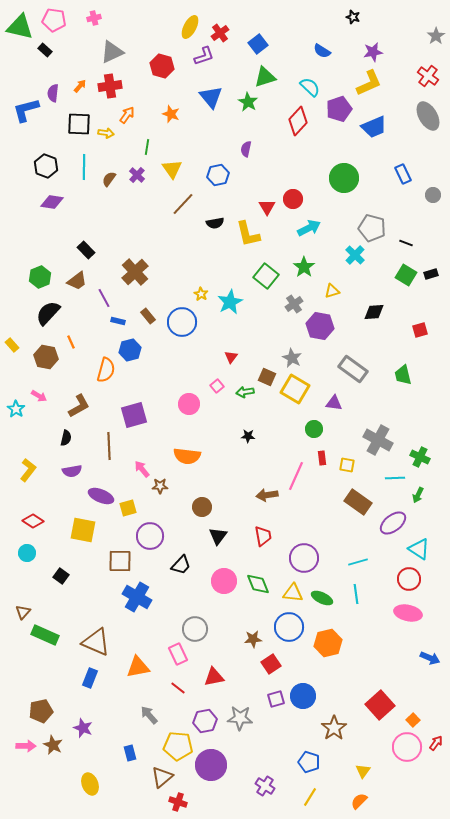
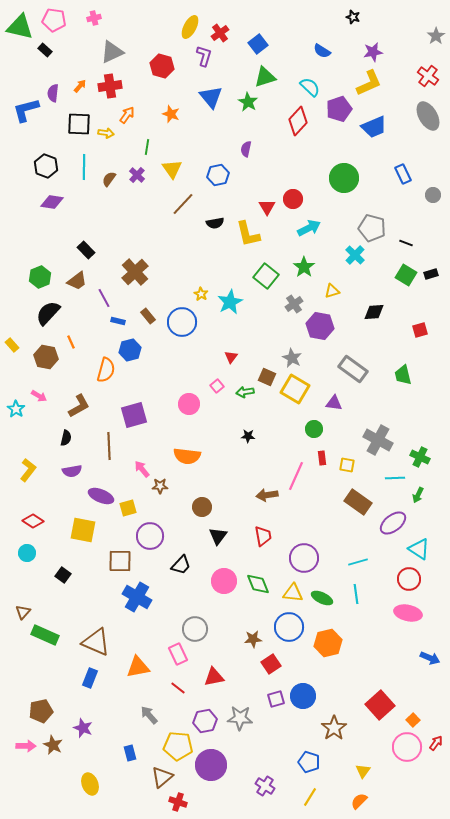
purple L-shape at (204, 56): rotated 55 degrees counterclockwise
black square at (61, 576): moved 2 px right, 1 px up
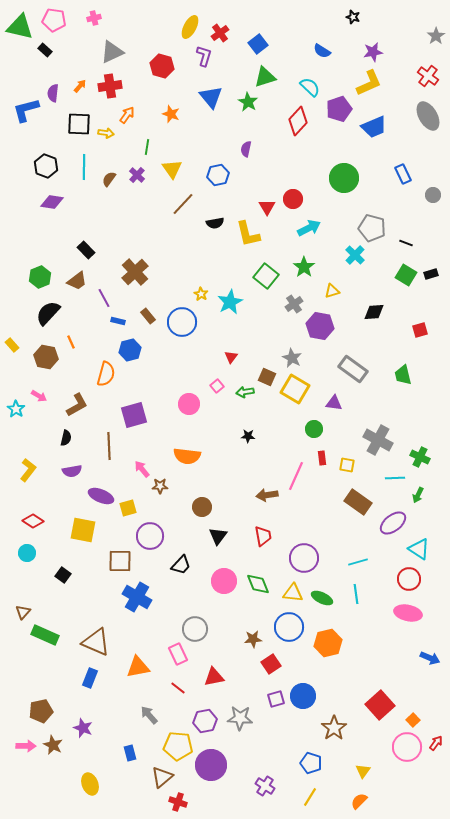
orange semicircle at (106, 370): moved 4 px down
brown L-shape at (79, 406): moved 2 px left, 1 px up
blue pentagon at (309, 762): moved 2 px right, 1 px down
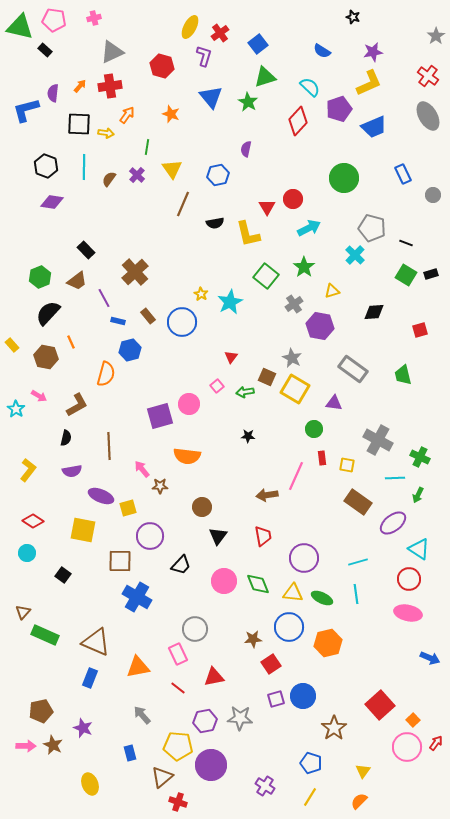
brown line at (183, 204): rotated 20 degrees counterclockwise
purple square at (134, 415): moved 26 px right, 1 px down
gray arrow at (149, 715): moved 7 px left
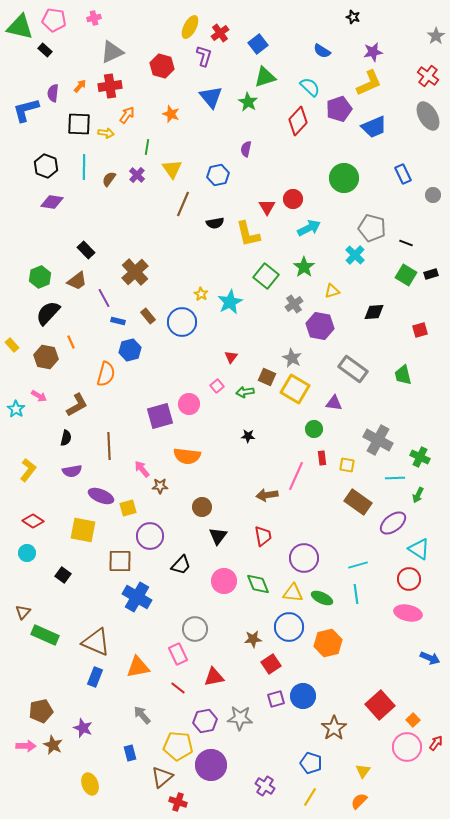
cyan line at (358, 562): moved 3 px down
blue rectangle at (90, 678): moved 5 px right, 1 px up
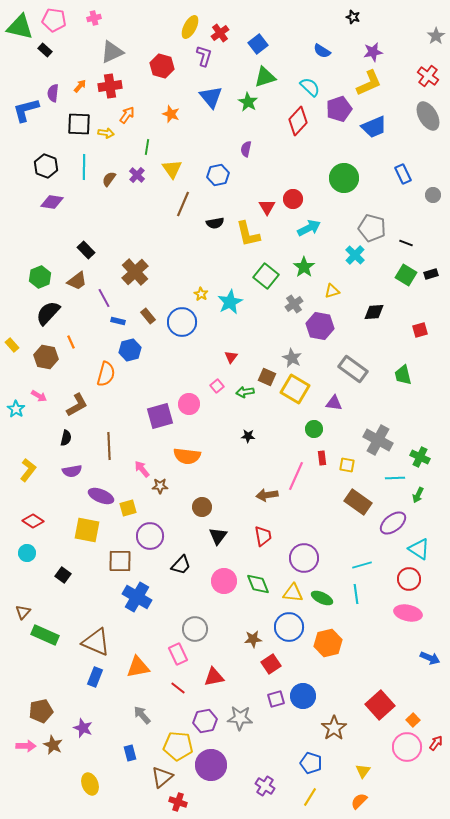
yellow square at (83, 530): moved 4 px right
cyan line at (358, 565): moved 4 px right
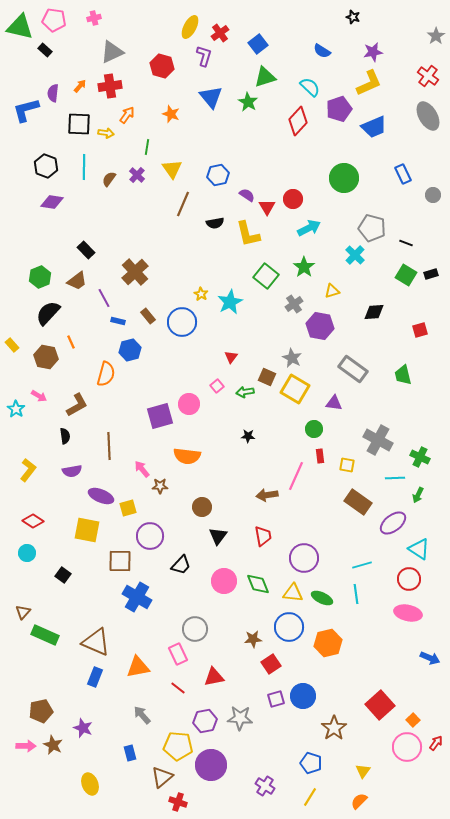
purple semicircle at (246, 149): moved 1 px right, 46 px down; rotated 112 degrees clockwise
black semicircle at (66, 438): moved 1 px left, 2 px up; rotated 21 degrees counterclockwise
red rectangle at (322, 458): moved 2 px left, 2 px up
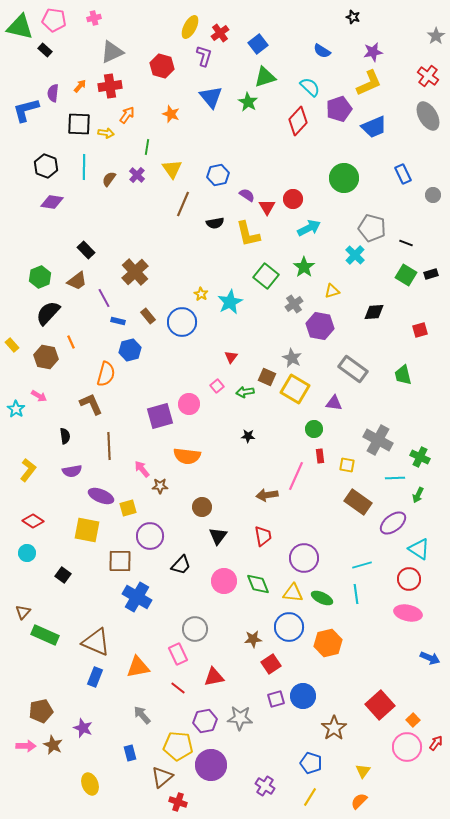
brown L-shape at (77, 405): moved 14 px right, 1 px up; rotated 85 degrees counterclockwise
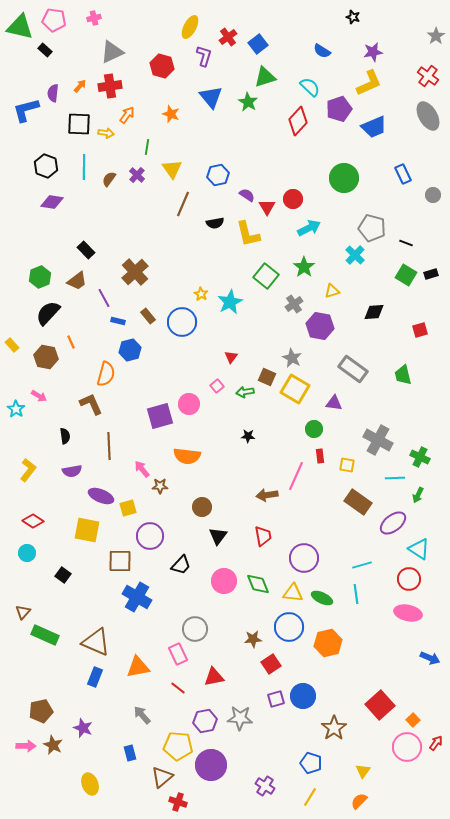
red cross at (220, 33): moved 8 px right, 4 px down
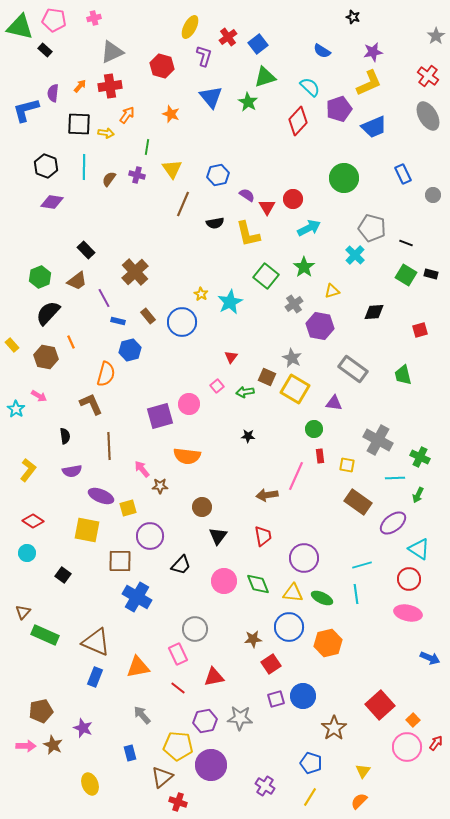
purple cross at (137, 175): rotated 28 degrees counterclockwise
black rectangle at (431, 274): rotated 32 degrees clockwise
